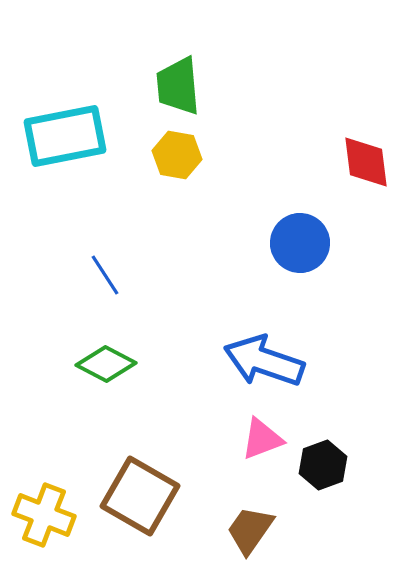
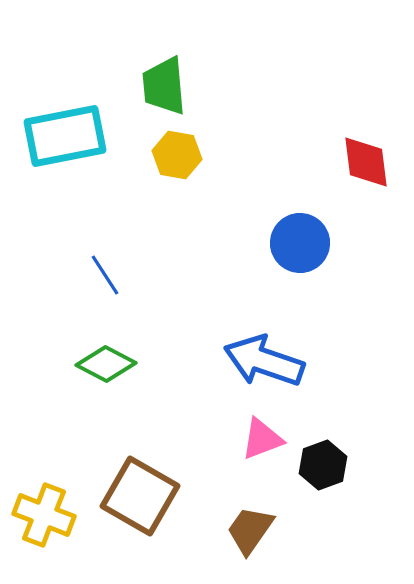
green trapezoid: moved 14 px left
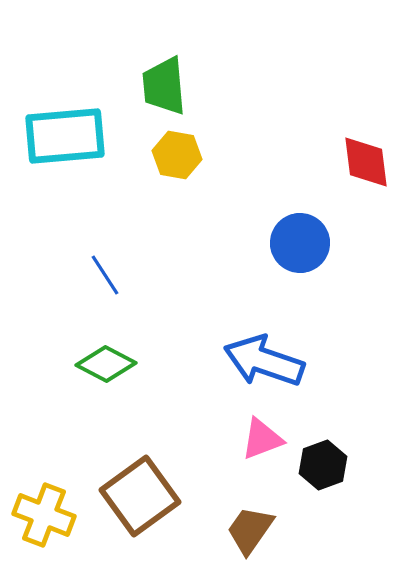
cyan rectangle: rotated 6 degrees clockwise
brown square: rotated 24 degrees clockwise
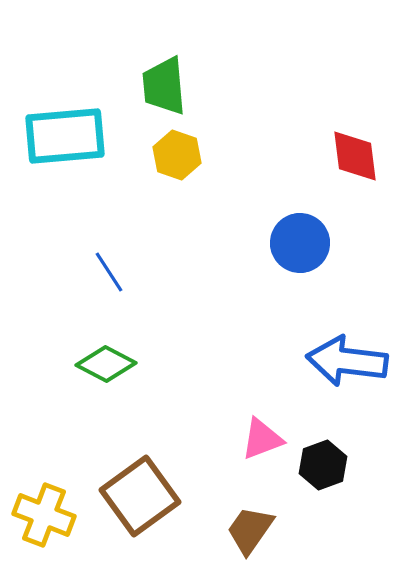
yellow hexagon: rotated 9 degrees clockwise
red diamond: moved 11 px left, 6 px up
blue line: moved 4 px right, 3 px up
blue arrow: moved 83 px right; rotated 12 degrees counterclockwise
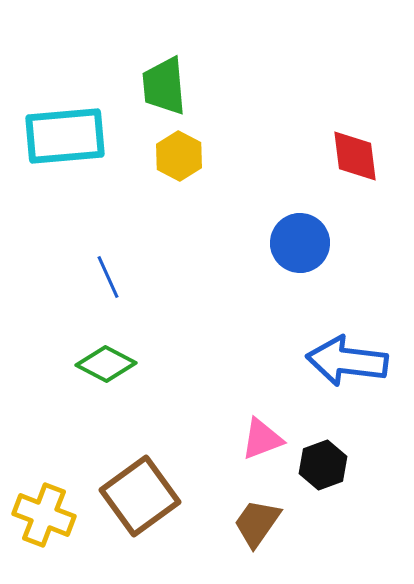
yellow hexagon: moved 2 px right, 1 px down; rotated 9 degrees clockwise
blue line: moved 1 px left, 5 px down; rotated 9 degrees clockwise
brown trapezoid: moved 7 px right, 7 px up
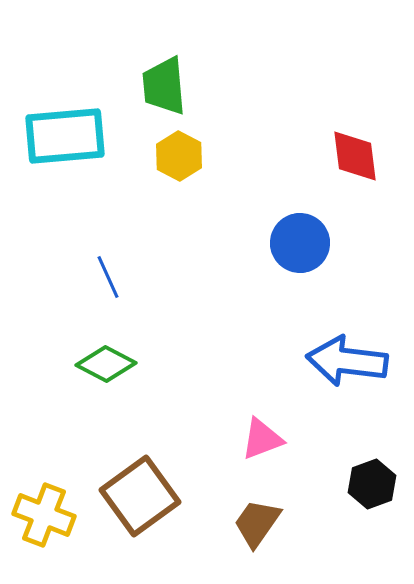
black hexagon: moved 49 px right, 19 px down
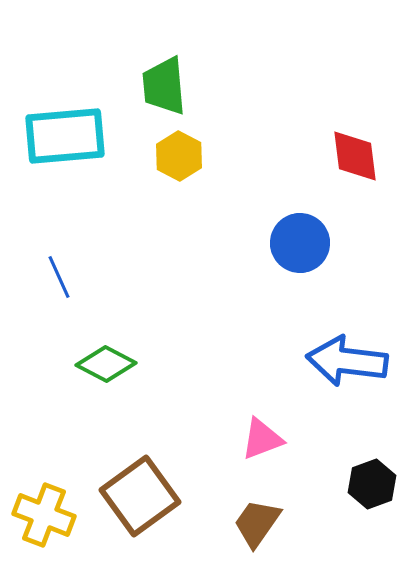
blue line: moved 49 px left
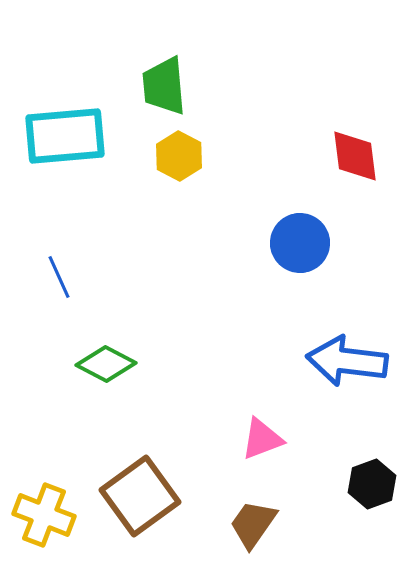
brown trapezoid: moved 4 px left, 1 px down
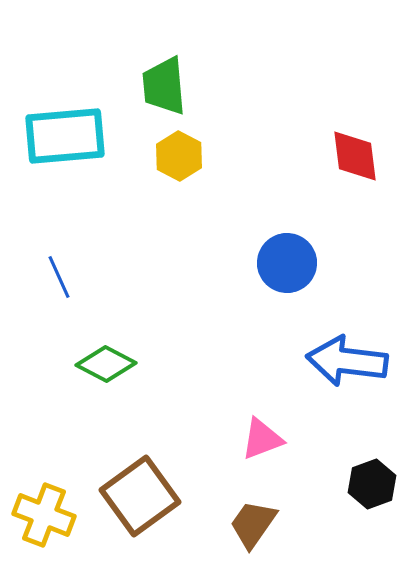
blue circle: moved 13 px left, 20 px down
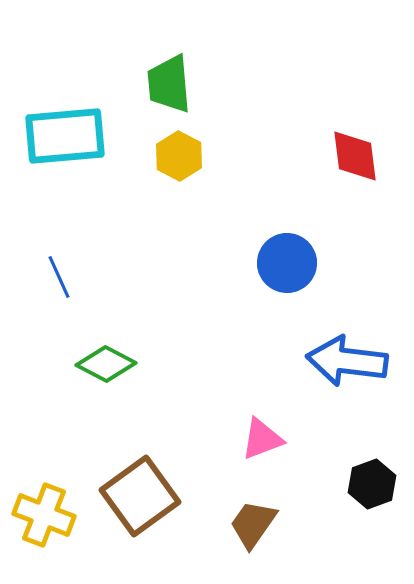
green trapezoid: moved 5 px right, 2 px up
